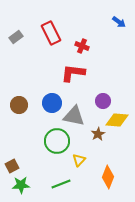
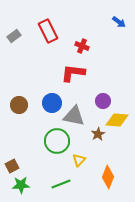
red rectangle: moved 3 px left, 2 px up
gray rectangle: moved 2 px left, 1 px up
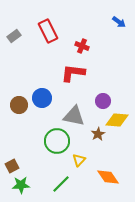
blue circle: moved 10 px left, 5 px up
orange diamond: rotated 55 degrees counterclockwise
green line: rotated 24 degrees counterclockwise
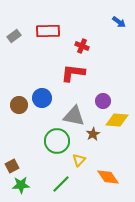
red rectangle: rotated 65 degrees counterclockwise
brown star: moved 5 px left
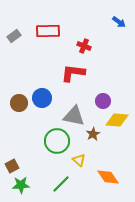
red cross: moved 2 px right
brown circle: moved 2 px up
yellow triangle: rotated 32 degrees counterclockwise
